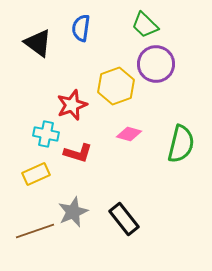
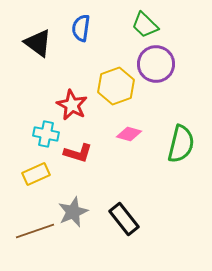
red star: rotated 24 degrees counterclockwise
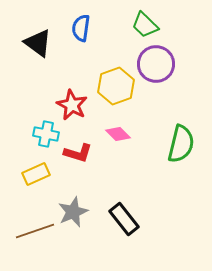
pink diamond: moved 11 px left; rotated 30 degrees clockwise
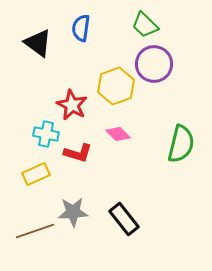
purple circle: moved 2 px left
gray star: rotated 20 degrees clockwise
